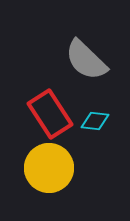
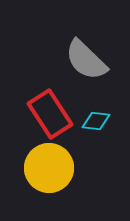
cyan diamond: moved 1 px right
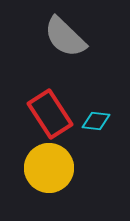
gray semicircle: moved 21 px left, 23 px up
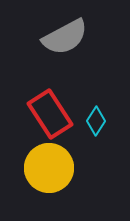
gray semicircle: rotated 72 degrees counterclockwise
cyan diamond: rotated 64 degrees counterclockwise
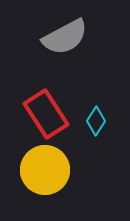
red rectangle: moved 4 px left
yellow circle: moved 4 px left, 2 px down
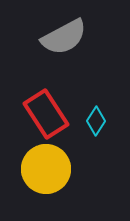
gray semicircle: moved 1 px left
yellow circle: moved 1 px right, 1 px up
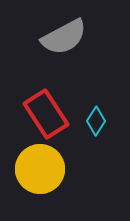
yellow circle: moved 6 px left
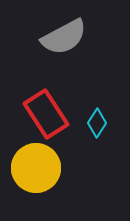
cyan diamond: moved 1 px right, 2 px down
yellow circle: moved 4 px left, 1 px up
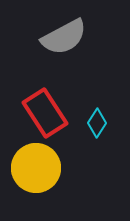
red rectangle: moved 1 px left, 1 px up
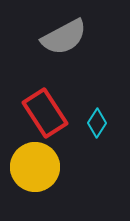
yellow circle: moved 1 px left, 1 px up
